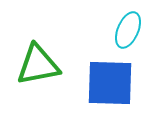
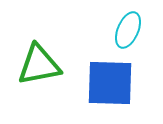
green triangle: moved 1 px right
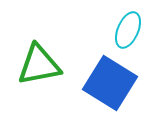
blue square: rotated 30 degrees clockwise
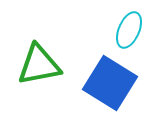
cyan ellipse: moved 1 px right
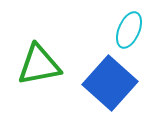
blue square: rotated 10 degrees clockwise
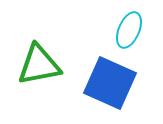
blue square: rotated 18 degrees counterclockwise
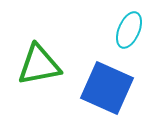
blue square: moved 3 px left, 5 px down
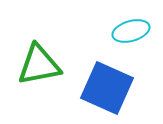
cyan ellipse: moved 2 px right, 1 px down; rotated 51 degrees clockwise
